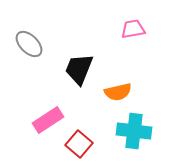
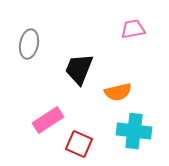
gray ellipse: rotated 56 degrees clockwise
red square: rotated 16 degrees counterclockwise
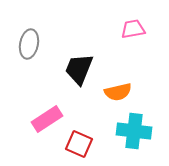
pink rectangle: moved 1 px left, 1 px up
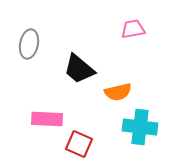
black trapezoid: rotated 72 degrees counterclockwise
pink rectangle: rotated 36 degrees clockwise
cyan cross: moved 6 px right, 4 px up
